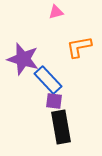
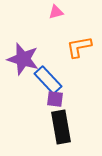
purple square: moved 1 px right, 2 px up
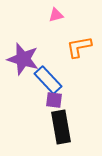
pink triangle: moved 3 px down
purple square: moved 1 px left, 1 px down
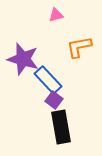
purple square: rotated 30 degrees clockwise
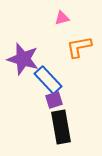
pink triangle: moved 6 px right, 3 px down
purple square: rotated 36 degrees clockwise
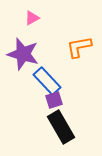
pink triangle: moved 30 px left; rotated 14 degrees counterclockwise
purple star: moved 5 px up
blue rectangle: moved 1 px left, 1 px down
black rectangle: rotated 20 degrees counterclockwise
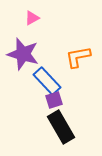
orange L-shape: moved 1 px left, 10 px down
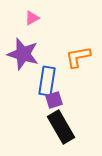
blue rectangle: rotated 52 degrees clockwise
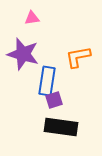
pink triangle: rotated 21 degrees clockwise
black rectangle: rotated 52 degrees counterclockwise
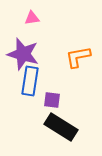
blue rectangle: moved 17 px left
purple square: moved 2 px left; rotated 24 degrees clockwise
black rectangle: rotated 24 degrees clockwise
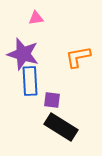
pink triangle: moved 4 px right
blue rectangle: rotated 12 degrees counterclockwise
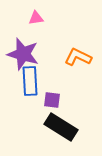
orange L-shape: rotated 36 degrees clockwise
